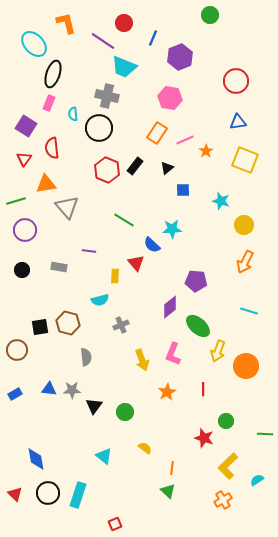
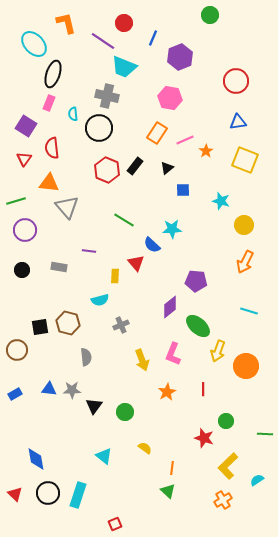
orange triangle at (46, 184): moved 3 px right, 1 px up; rotated 15 degrees clockwise
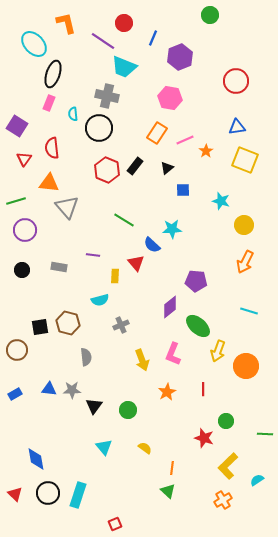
blue triangle at (238, 122): moved 1 px left, 5 px down
purple square at (26, 126): moved 9 px left
purple line at (89, 251): moved 4 px right, 4 px down
green circle at (125, 412): moved 3 px right, 2 px up
cyan triangle at (104, 456): moved 9 px up; rotated 12 degrees clockwise
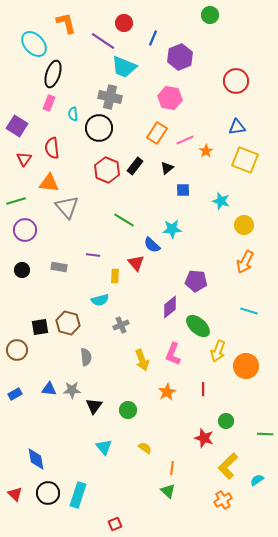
gray cross at (107, 96): moved 3 px right, 1 px down
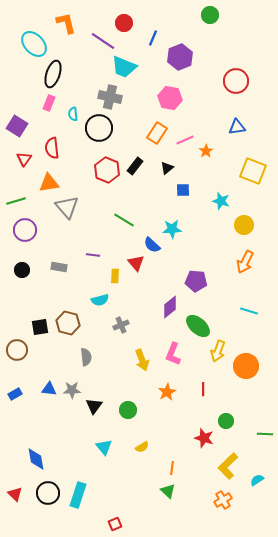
yellow square at (245, 160): moved 8 px right, 11 px down
orange triangle at (49, 183): rotated 15 degrees counterclockwise
yellow semicircle at (145, 448): moved 3 px left, 1 px up; rotated 112 degrees clockwise
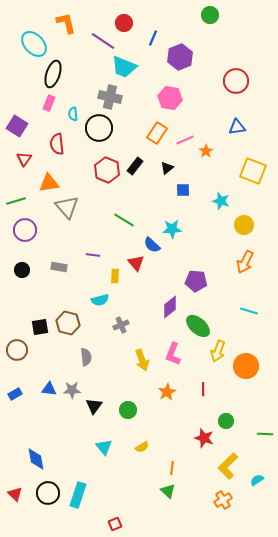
red semicircle at (52, 148): moved 5 px right, 4 px up
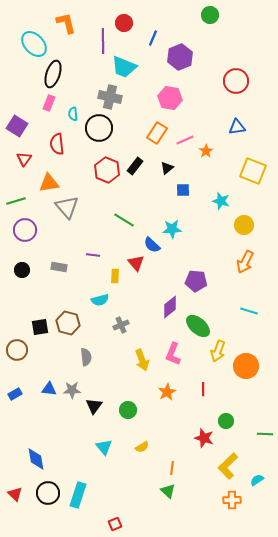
purple line at (103, 41): rotated 55 degrees clockwise
orange cross at (223, 500): moved 9 px right; rotated 30 degrees clockwise
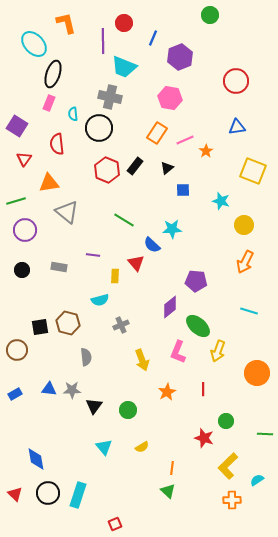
gray triangle at (67, 207): moved 5 px down; rotated 10 degrees counterclockwise
pink L-shape at (173, 354): moved 5 px right, 2 px up
orange circle at (246, 366): moved 11 px right, 7 px down
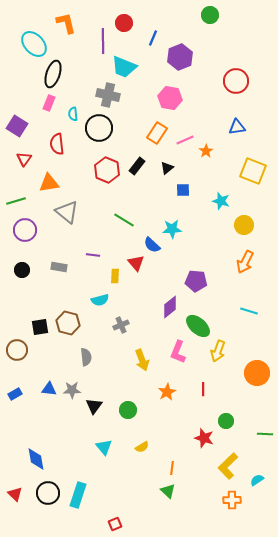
gray cross at (110, 97): moved 2 px left, 2 px up
black rectangle at (135, 166): moved 2 px right
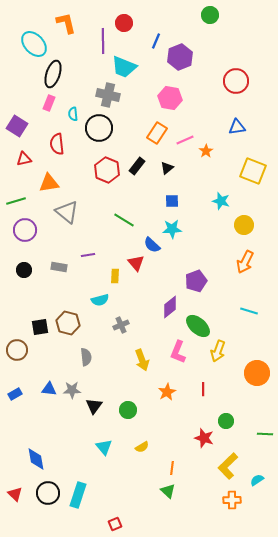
blue line at (153, 38): moved 3 px right, 3 px down
red triangle at (24, 159): rotated 42 degrees clockwise
blue square at (183, 190): moved 11 px left, 11 px down
purple line at (93, 255): moved 5 px left; rotated 16 degrees counterclockwise
black circle at (22, 270): moved 2 px right
purple pentagon at (196, 281): rotated 25 degrees counterclockwise
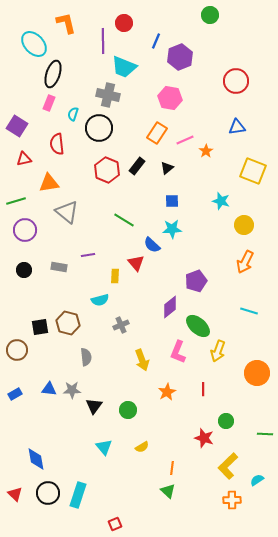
cyan semicircle at (73, 114): rotated 24 degrees clockwise
